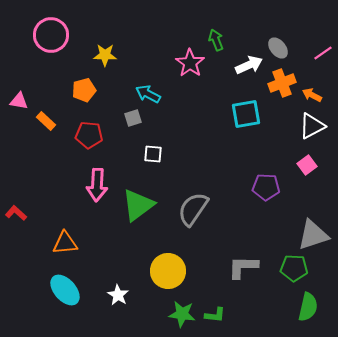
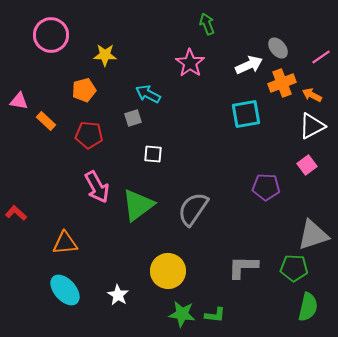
green arrow: moved 9 px left, 16 px up
pink line: moved 2 px left, 4 px down
pink arrow: moved 2 px down; rotated 32 degrees counterclockwise
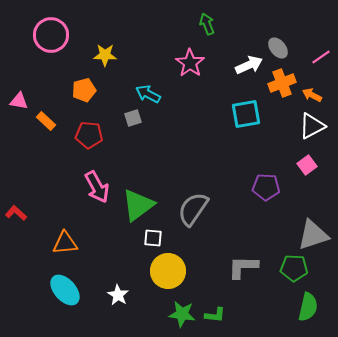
white square: moved 84 px down
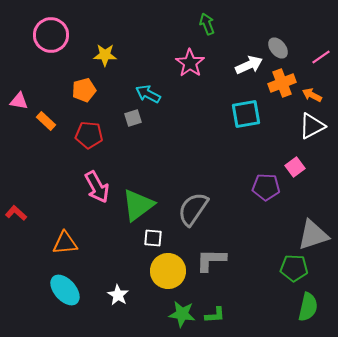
pink square: moved 12 px left, 2 px down
gray L-shape: moved 32 px left, 7 px up
green L-shape: rotated 10 degrees counterclockwise
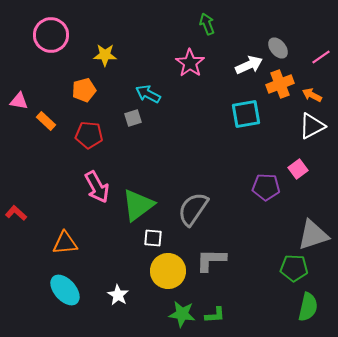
orange cross: moved 2 px left, 1 px down
pink square: moved 3 px right, 2 px down
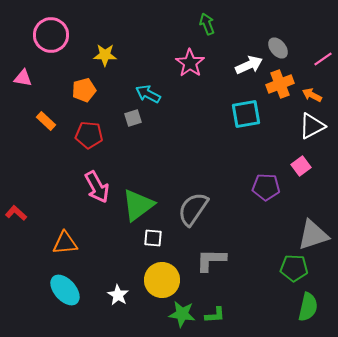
pink line: moved 2 px right, 2 px down
pink triangle: moved 4 px right, 23 px up
pink square: moved 3 px right, 3 px up
yellow circle: moved 6 px left, 9 px down
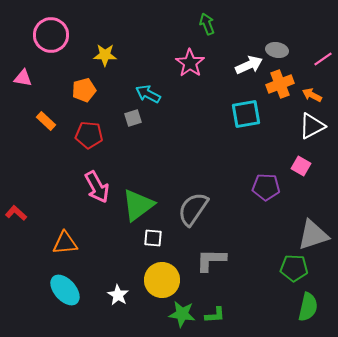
gray ellipse: moved 1 px left, 2 px down; rotated 40 degrees counterclockwise
pink square: rotated 24 degrees counterclockwise
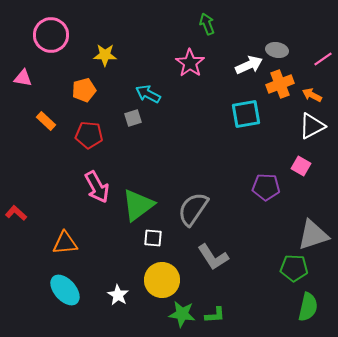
gray L-shape: moved 2 px right, 3 px up; rotated 124 degrees counterclockwise
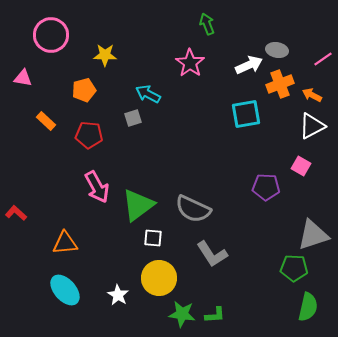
gray semicircle: rotated 99 degrees counterclockwise
gray L-shape: moved 1 px left, 3 px up
yellow circle: moved 3 px left, 2 px up
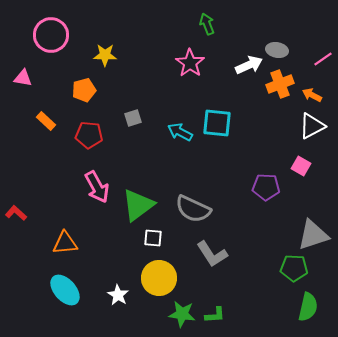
cyan arrow: moved 32 px right, 38 px down
cyan square: moved 29 px left, 9 px down; rotated 16 degrees clockwise
